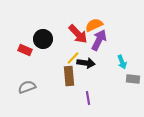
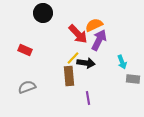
black circle: moved 26 px up
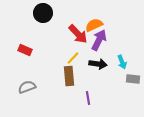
black arrow: moved 12 px right, 1 px down
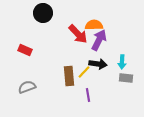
orange semicircle: rotated 24 degrees clockwise
yellow line: moved 11 px right, 14 px down
cyan arrow: rotated 24 degrees clockwise
gray rectangle: moved 7 px left, 1 px up
purple line: moved 3 px up
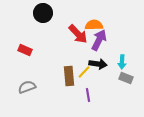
gray rectangle: rotated 16 degrees clockwise
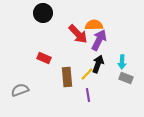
red rectangle: moved 19 px right, 8 px down
black arrow: rotated 78 degrees counterclockwise
yellow line: moved 3 px right, 2 px down
brown rectangle: moved 2 px left, 1 px down
gray semicircle: moved 7 px left, 3 px down
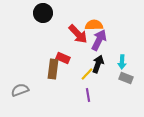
red rectangle: moved 19 px right
brown rectangle: moved 14 px left, 8 px up; rotated 12 degrees clockwise
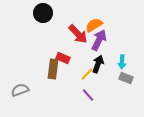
orange semicircle: rotated 30 degrees counterclockwise
purple line: rotated 32 degrees counterclockwise
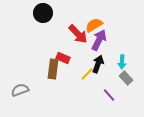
gray rectangle: rotated 24 degrees clockwise
purple line: moved 21 px right
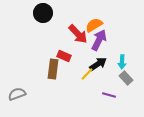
red rectangle: moved 1 px right, 2 px up
black arrow: rotated 36 degrees clockwise
gray semicircle: moved 3 px left, 4 px down
purple line: rotated 32 degrees counterclockwise
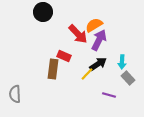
black circle: moved 1 px up
gray rectangle: moved 2 px right
gray semicircle: moved 2 px left; rotated 72 degrees counterclockwise
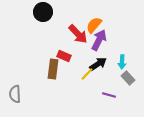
orange semicircle: rotated 18 degrees counterclockwise
